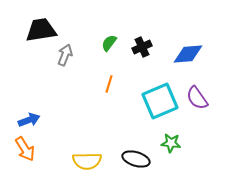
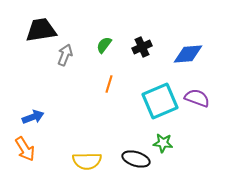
green semicircle: moved 5 px left, 2 px down
purple semicircle: rotated 145 degrees clockwise
blue arrow: moved 4 px right, 3 px up
green star: moved 8 px left
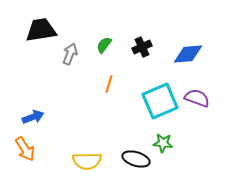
gray arrow: moved 5 px right, 1 px up
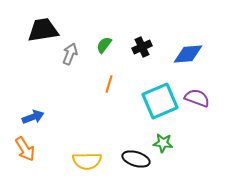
black trapezoid: moved 2 px right
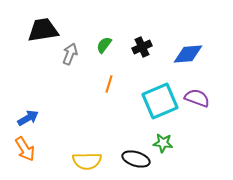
blue arrow: moved 5 px left, 1 px down; rotated 10 degrees counterclockwise
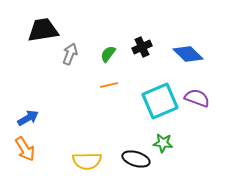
green semicircle: moved 4 px right, 9 px down
blue diamond: rotated 48 degrees clockwise
orange line: moved 1 px down; rotated 60 degrees clockwise
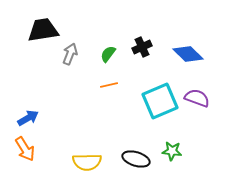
green star: moved 9 px right, 8 px down
yellow semicircle: moved 1 px down
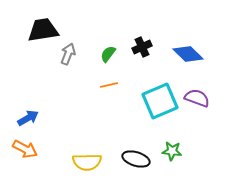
gray arrow: moved 2 px left
orange arrow: rotated 30 degrees counterclockwise
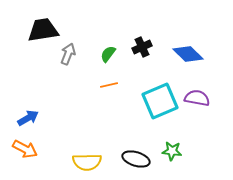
purple semicircle: rotated 10 degrees counterclockwise
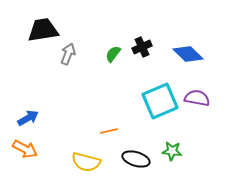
green semicircle: moved 5 px right
orange line: moved 46 px down
yellow semicircle: moved 1 px left; rotated 16 degrees clockwise
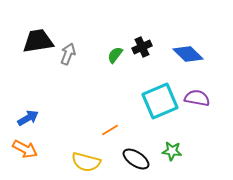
black trapezoid: moved 5 px left, 11 px down
green semicircle: moved 2 px right, 1 px down
orange line: moved 1 px right, 1 px up; rotated 18 degrees counterclockwise
black ellipse: rotated 16 degrees clockwise
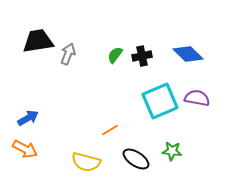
black cross: moved 9 px down; rotated 12 degrees clockwise
